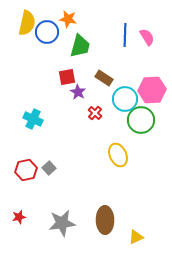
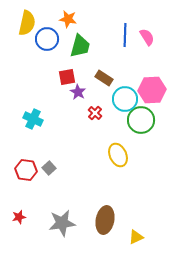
blue circle: moved 7 px down
red hexagon: rotated 20 degrees clockwise
brown ellipse: rotated 12 degrees clockwise
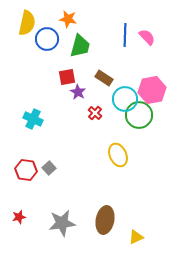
pink semicircle: rotated 12 degrees counterclockwise
pink hexagon: rotated 8 degrees counterclockwise
green circle: moved 2 px left, 5 px up
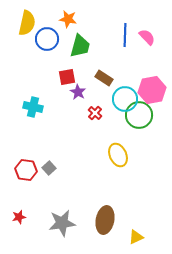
cyan cross: moved 12 px up; rotated 12 degrees counterclockwise
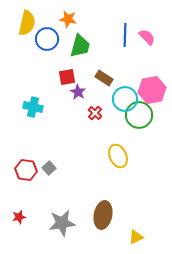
yellow ellipse: moved 1 px down
brown ellipse: moved 2 px left, 5 px up
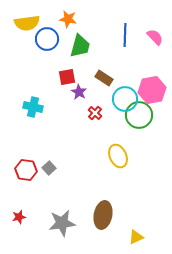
yellow semicircle: rotated 70 degrees clockwise
pink semicircle: moved 8 px right
purple star: moved 1 px right
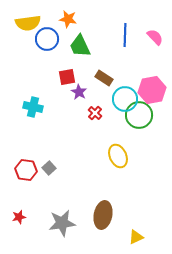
yellow semicircle: moved 1 px right
green trapezoid: rotated 140 degrees clockwise
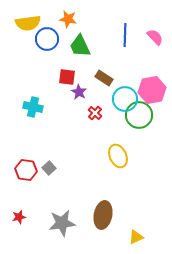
red square: rotated 18 degrees clockwise
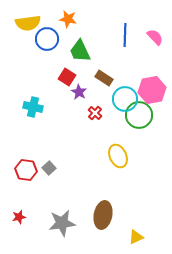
green trapezoid: moved 5 px down
red square: rotated 24 degrees clockwise
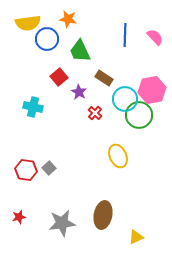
red square: moved 8 px left; rotated 18 degrees clockwise
